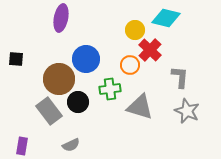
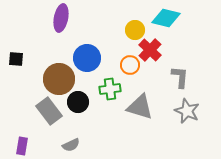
blue circle: moved 1 px right, 1 px up
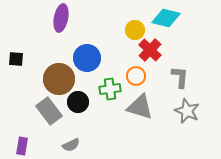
orange circle: moved 6 px right, 11 px down
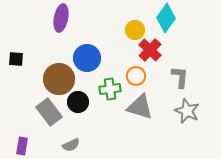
cyan diamond: rotated 68 degrees counterclockwise
gray rectangle: moved 1 px down
